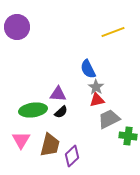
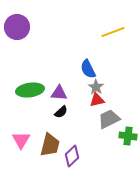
purple triangle: moved 1 px right, 1 px up
green ellipse: moved 3 px left, 20 px up
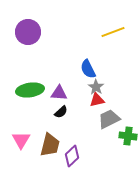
purple circle: moved 11 px right, 5 px down
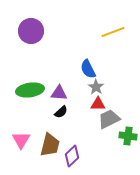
purple circle: moved 3 px right, 1 px up
red triangle: moved 1 px right, 4 px down; rotated 14 degrees clockwise
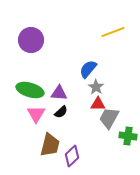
purple circle: moved 9 px down
blue semicircle: rotated 66 degrees clockwise
green ellipse: rotated 24 degrees clockwise
gray trapezoid: moved 1 px up; rotated 35 degrees counterclockwise
pink triangle: moved 15 px right, 26 px up
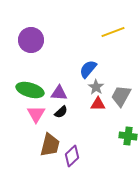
gray trapezoid: moved 12 px right, 22 px up
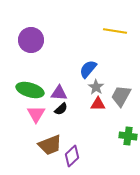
yellow line: moved 2 px right, 1 px up; rotated 30 degrees clockwise
black semicircle: moved 3 px up
brown trapezoid: rotated 55 degrees clockwise
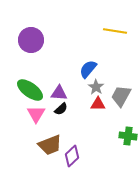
green ellipse: rotated 20 degrees clockwise
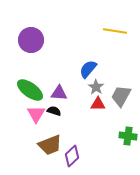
black semicircle: moved 7 px left, 2 px down; rotated 120 degrees counterclockwise
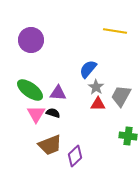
purple triangle: moved 1 px left
black semicircle: moved 1 px left, 2 px down
purple diamond: moved 3 px right
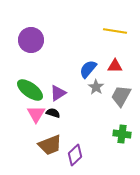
purple triangle: rotated 36 degrees counterclockwise
red triangle: moved 17 px right, 38 px up
green cross: moved 6 px left, 2 px up
purple diamond: moved 1 px up
